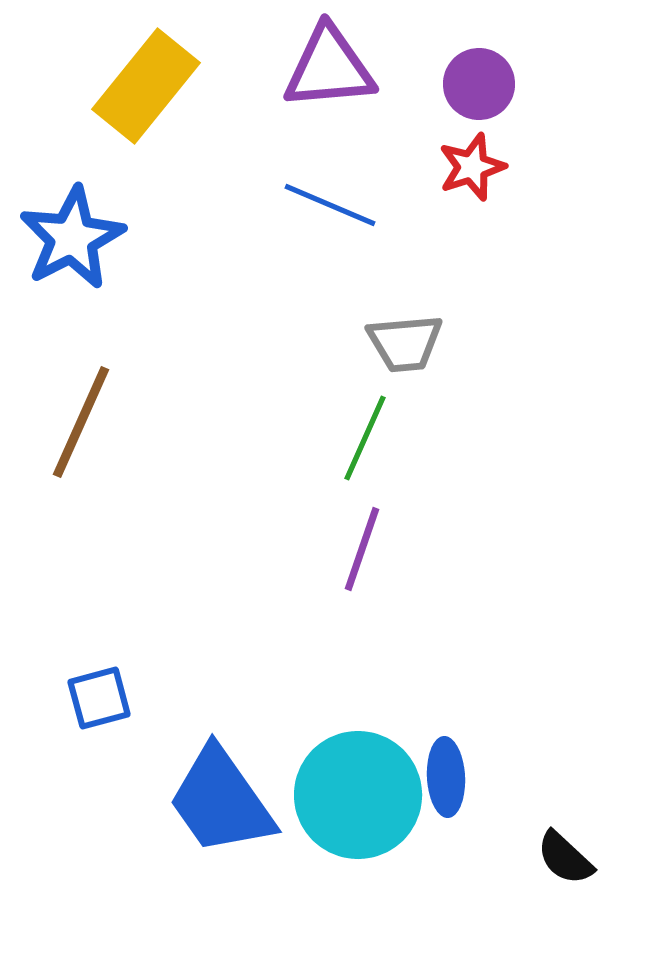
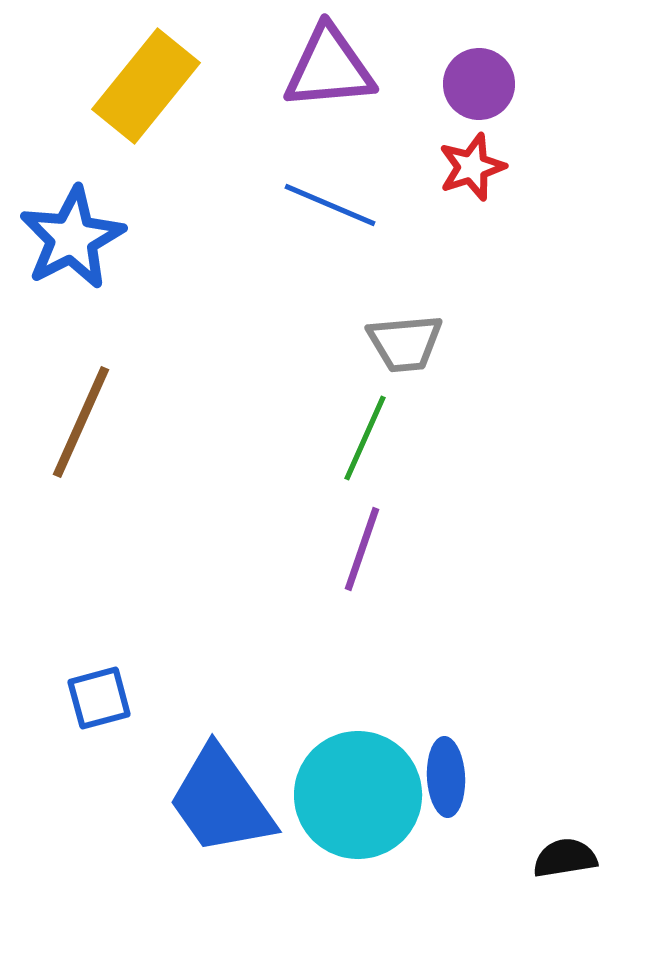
black semicircle: rotated 128 degrees clockwise
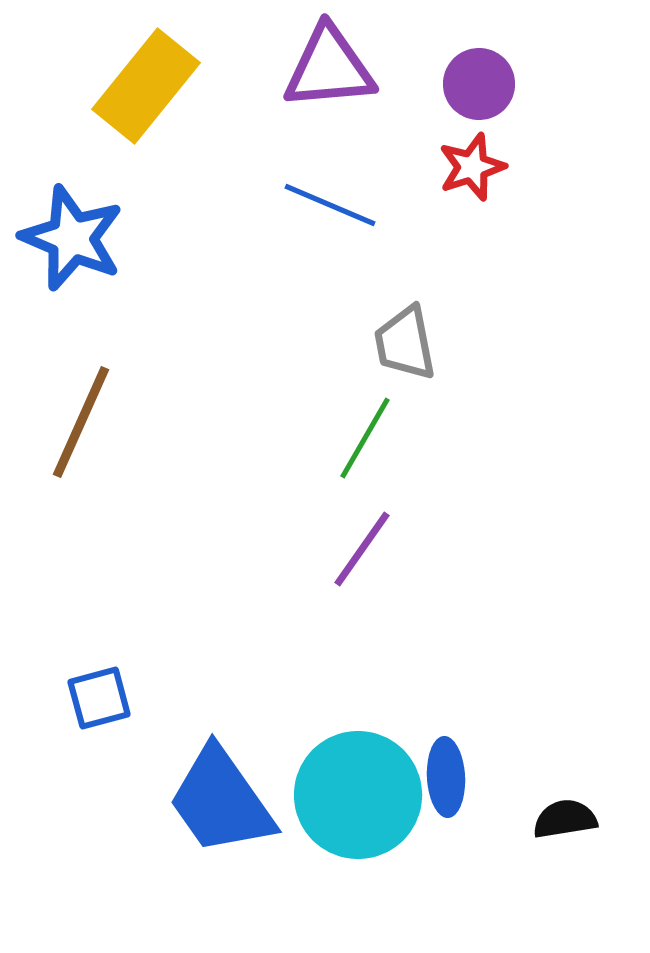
blue star: rotated 22 degrees counterclockwise
gray trapezoid: rotated 84 degrees clockwise
green line: rotated 6 degrees clockwise
purple line: rotated 16 degrees clockwise
black semicircle: moved 39 px up
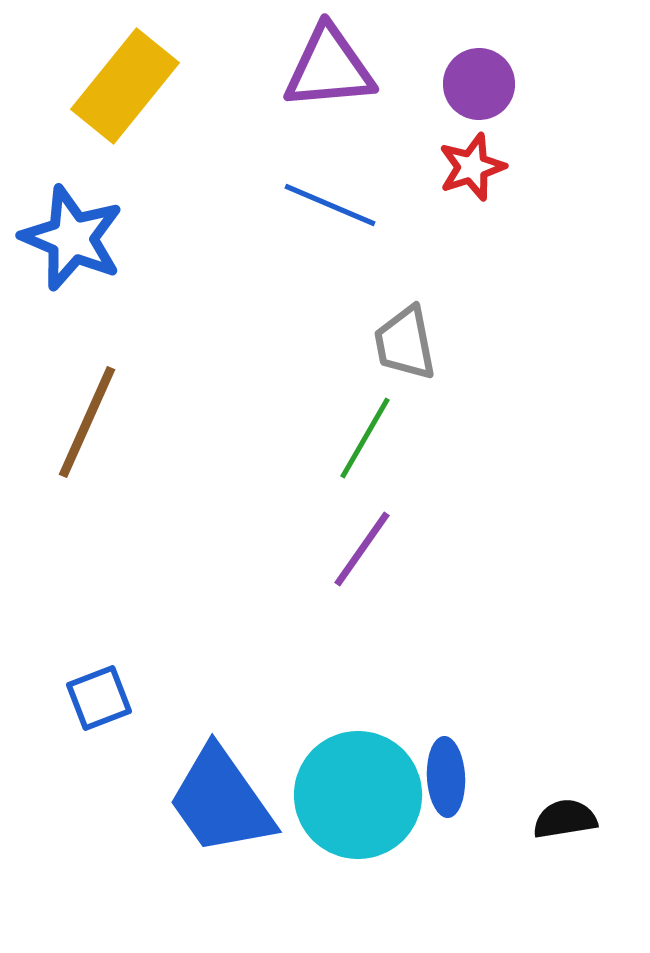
yellow rectangle: moved 21 px left
brown line: moved 6 px right
blue square: rotated 6 degrees counterclockwise
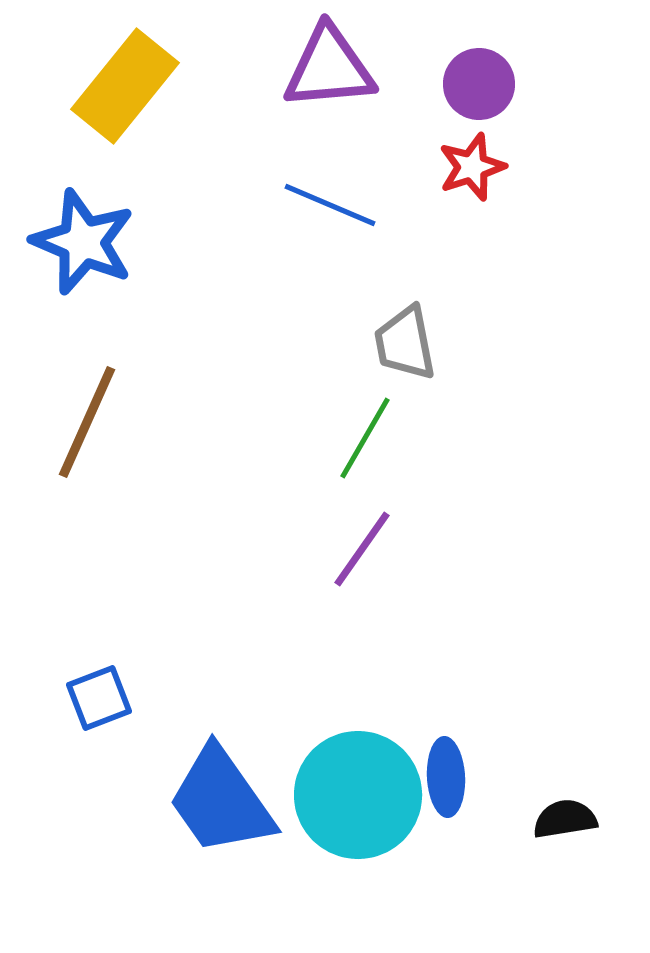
blue star: moved 11 px right, 4 px down
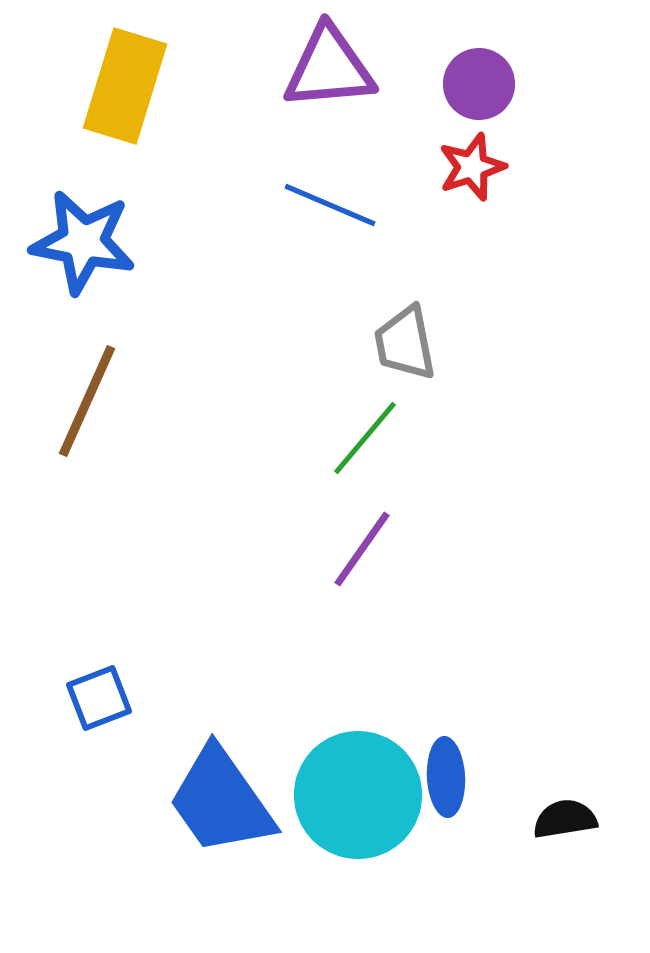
yellow rectangle: rotated 22 degrees counterclockwise
blue star: rotated 12 degrees counterclockwise
brown line: moved 21 px up
green line: rotated 10 degrees clockwise
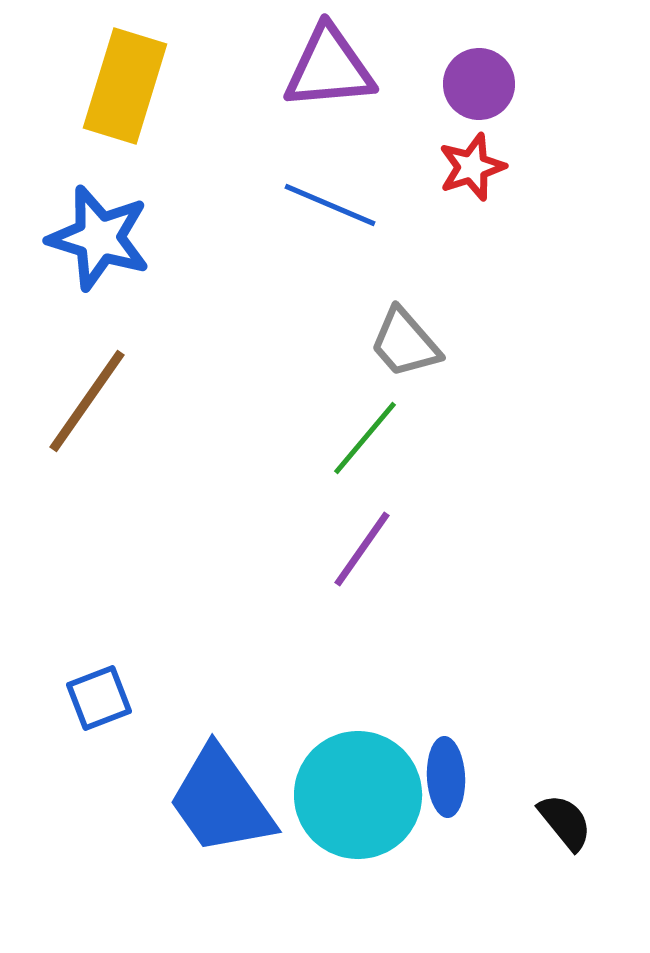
blue star: moved 16 px right, 4 px up; rotated 6 degrees clockwise
gray trapezoid: rotated 30 degrees counterclockwise
brown line: rotated 11 degrees clockwise
black semicircle: moved 3 px down; rotated 60 degrees clockwise
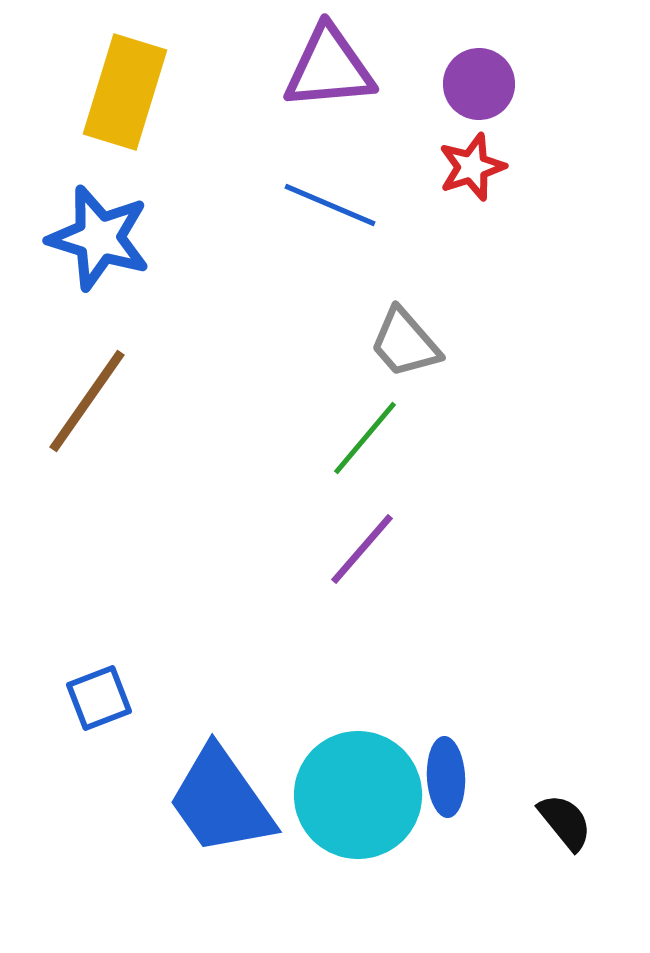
yellow rectangle: moved 6 px down
purple line: rotated 6 degrees clockwise
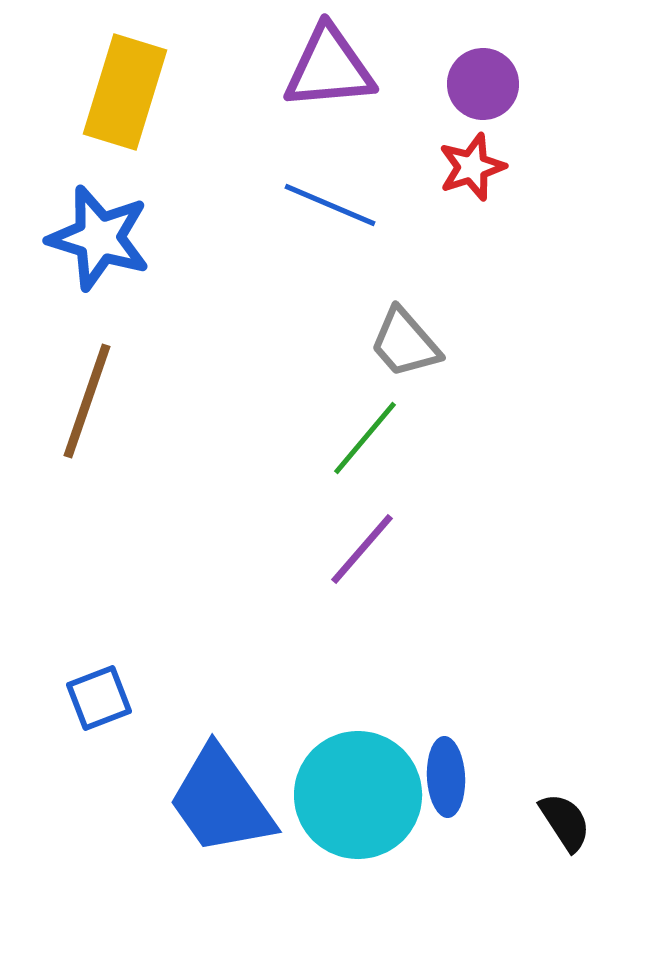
purple circle: moved 4 px right
brown line: rotated 16 degrees counterclockwise
black semicircle: rotated 6 degrees clockwise
